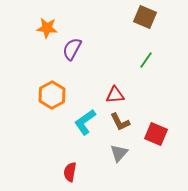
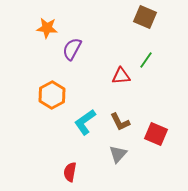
red triangle: moved 6 px right, 19 px up
gray triangle: moved 1 px left, 1 px down
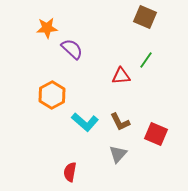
orange star: rotated 10 degrees counterclockwise
purple semicircle: rotated 105 degrees clockwise
cyan L-shape: rotated 104 degrees counterclockwise
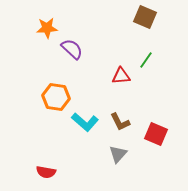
orange hexagon: moved 4 px right, 2 px down; rotated 24 degrees counterclockwise
red semicircle: moved 24 px left; rotated 90 degrees counterclockwise
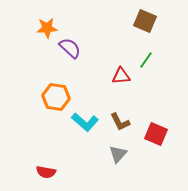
brown square: moved 4 px down
purple semicircle: moved 2 px left, 1 px up
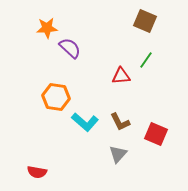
red semicircle: moved 9 px left
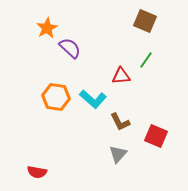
orange star: rotated 25 degrees counterclockwise
cyan L-shape: moved 8 px right, 23 px up
red square: moved 2 px down
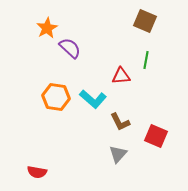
green line: rotated 24 degrees counterclockwise
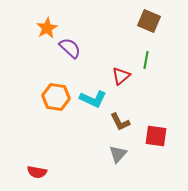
brown square: moved 4 px right
red triangle: rotated 36 degrees counterclockwise
cyan L-shape: rotated 16 degrees counterclockwise
red square: rotated 15 degrees counterclockwise
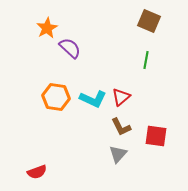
red triangle: moved 21 px down
brown L-shape: moved 1 px right, 5 px down
red semicircle: rotated 30 degrees counterclockwise
